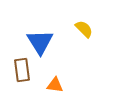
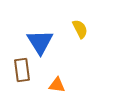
yellow semicircle: moved 4 px left; rotated 18 degrees clockwise
orange triangle: moved 2 px right
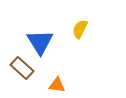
yellow semicircle: rotated 126 degrees counterclockwise
brown rectangle: moved 2 px up; rotated 40 degrees counterclockwise
